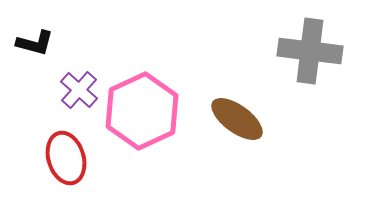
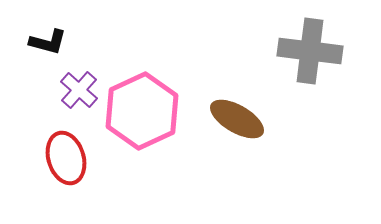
black L-shape: moved 13 px right, 1 px up
brown ellipse: rotated 6 degrees counterclockwise
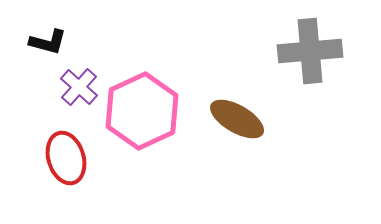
gray cross: rotated 12 degrees counterclockwise
purple cross: moved 3 px up
